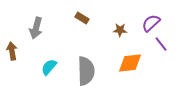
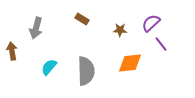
brown rectangle: moved 1 px down
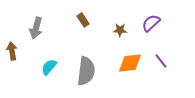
brown rectangle: moved 1 px right, 1 px down; rotated 24 degrees clockwise
purple line: moved 17 px down
gray semicircle: rotated 8 degrees clockwise
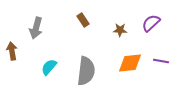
purple line: rotated 42 degrees counterclockwise
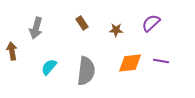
brown rectangle: moved 1 px left, 3 px down
brown star: moved 4 px left
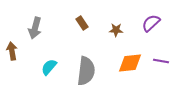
gray arrow: moved 1 px left
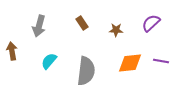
gray arrow: moved 4 px right, 2 px up
cyan semicircle: moved 6 px up
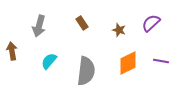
brown star: moved 3 px right; rotated 16 degrees clockwise
orange diamond: moved 2 px left; rotated 20 degrees counterclockwise
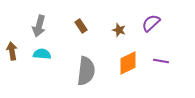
brown rectangle: moved 1 px left, 3 px down
cyan semicircle: moved 7 px left, 7 px up; rotated 54 degrees clockwise
